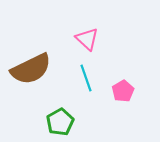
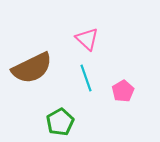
brown semicircle: moved 1 px right, 1 px up
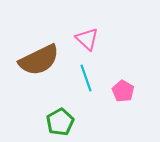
brown semicircle: moved 7 px right, 8 px up
pink pentagon: rotated 10 degrees counterclockwise
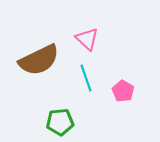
green pentagon: rotated 24 degrees clockwise
